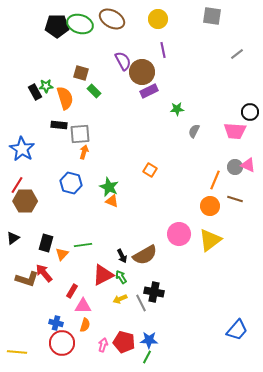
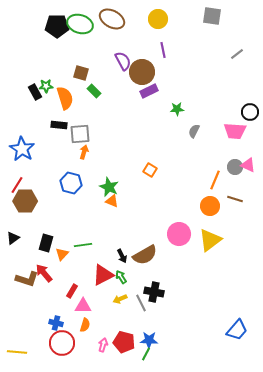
green line at (147, 357): moved 1 px left, 3 px up
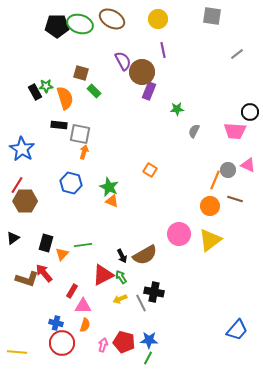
purple rectangle at (149, 91): rotated 42 degrees counterclockwise
gray square at (80, 134): rotated 15 degrees clockwise
gray circle at (235, 167): moved 7 px left, 3 px down
green line at (146, 354): moved 2 px right, 4 px down
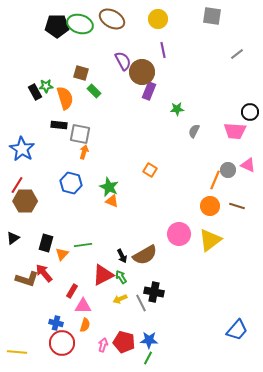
brown line at (235, 199): moved 2 px right, 7 px down
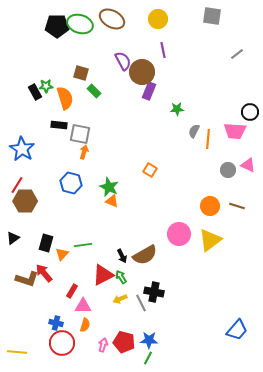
orange line at (215, 180): moved 7 px left, 41 px up; rotated 18 degrees counterclockwise
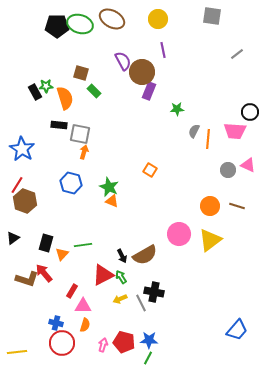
brown hexagon at (25, 201): rotated 20 degrees clockwise
yellow line at (17, 352): rotated 12 degrees counterclockwise
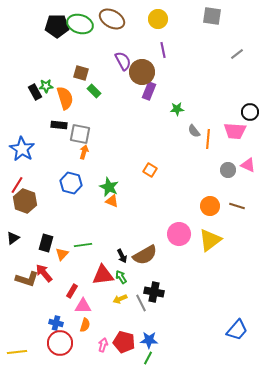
gray semicircle at (194, 131): rotated 64 degrees counterclockwise
red triangle at (103, 275): rotated 20 degrees clockwise
red circle at (62, 343): moved 2 px left
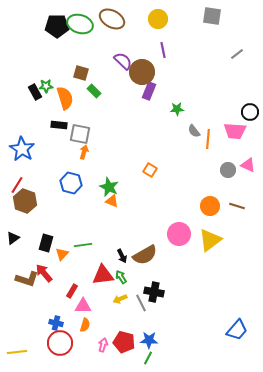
purple semicircle at (123, 61): rotated 18 degrees counterclockwise
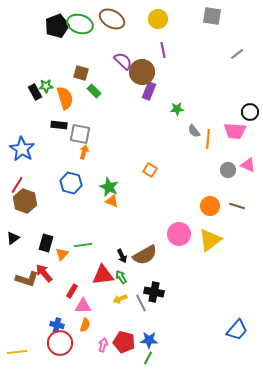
black pentagon at (57, 26): rotated 20 degrees counterclockwise
blue cross at (56, 323): moved 1 px right, 2 px down
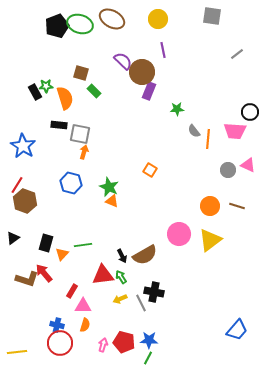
blue star at (22, 149): moved 1 px right, 3 px up
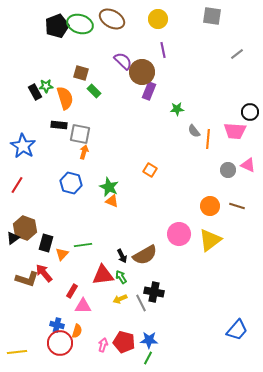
brown hexagon at (25, 201): moved 27 px down
orange semicircle at (85, 325): moved 8 px left, 6 px down
